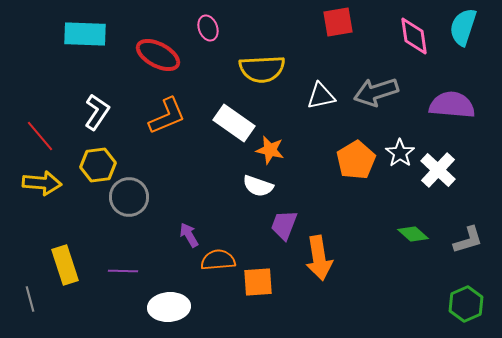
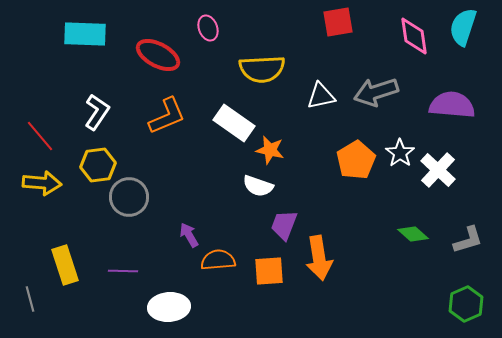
orange square: moved 11 px right, 11 px up
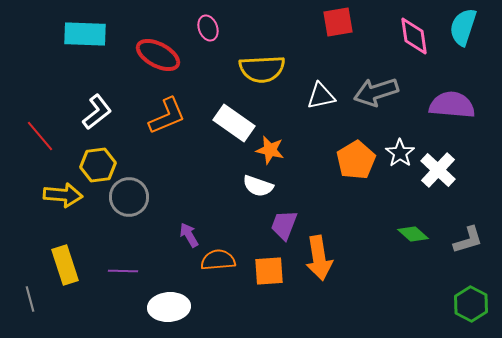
white L-shape: rotated 18 degrees clockwise
yellow arrow: moved 21 px right, 12 px down
green hexagon: moved 5 px right; rotated 8 degrees counterclockwise
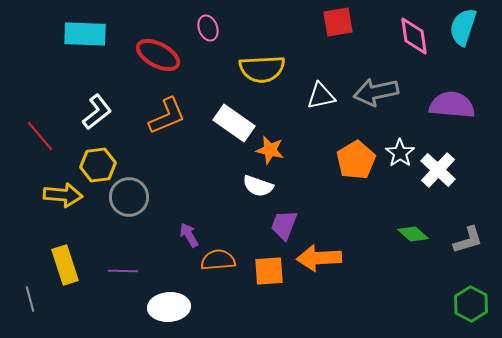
gray arrow: rotated 6 degrees clockwise
orange arrow: rotated 96 degrees clockwise
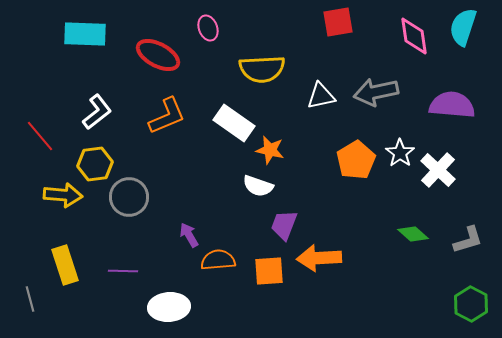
yellow hexagon: moved 3 px left, 1 px up
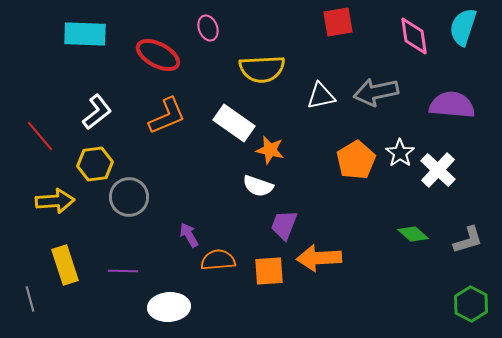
yellow arrow: moved 8 px left, 6 px down; rotated 9 degrees counterclockwise
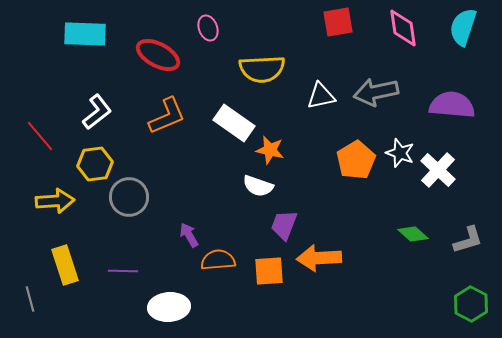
pink diamond: moved 11 px left, 8 px up
white star: rotated 16 degrees counterclockwise
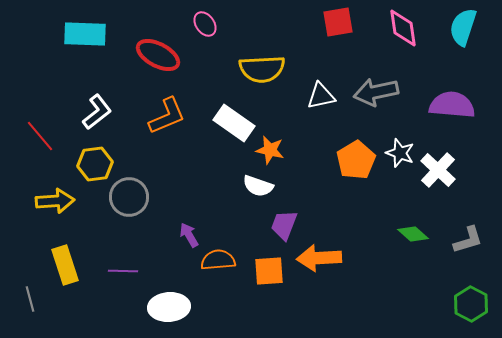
pink ellipse: moved 3 px left, 4 px up; rotated 15 degrees counterclockwise
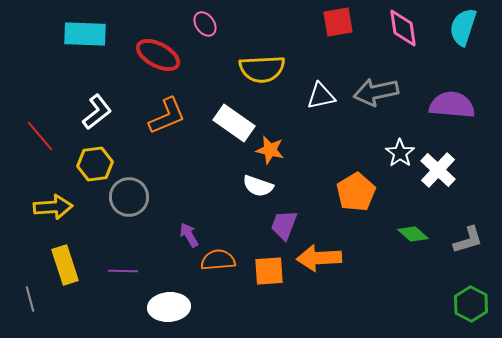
white star: rotated 16 degrees clockwise
orange pentagon: moved 32 px down
yellow arrow: moved 2 px left, 6 px down
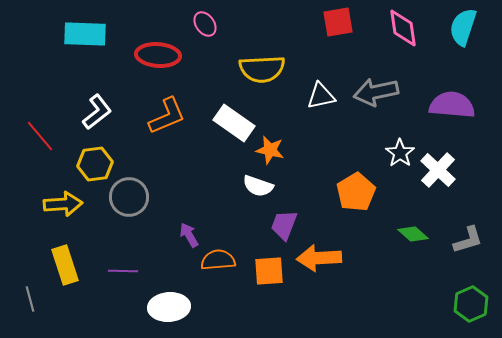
red ellipse: rotated 24 degrees counterclockwise
yellow arrow: moved 10 px right, 3 px up
green hexagon: rotated 8 degrees clockwise
